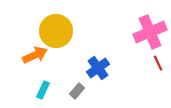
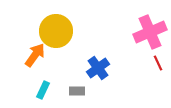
orange arrow: rotated 30 degrees counterclockwise
gray rectangle: rotated 49 degrees clockwise
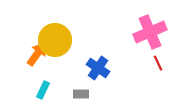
yellow circle: moved 1 px left, 9 px down
orange arrow: moved 2 px right, 1 px up
blue cross: rotated 20 degrees counterclockwise
gray rectangle: moved 4 px right, 3 px down
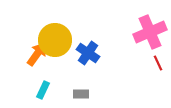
blue cross: moved 10 px left, 15 px up
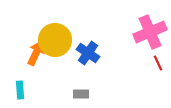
orange arrow: moved 1 px left, 1 px up; rotated 10 degrees counterclockwise
cyan rectangle: moved 23 px left; rotated 30 degrees counterclockwise
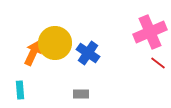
yellow circle: moved 3 px down
orange arrow: moved 3 px left
red line: rotated 28 degrees counterclockwise
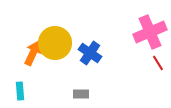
blue cross: moved 2 px right
red line: rotated 21 degrees clockwise
cyan rectangle: moved 1 px down
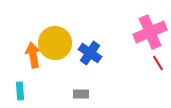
orange arrow: moved 2 px down; rotated 35 degrees counterclockwise
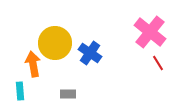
pink cross: rotated 28 degrees counterclockwise
orange arrow: moved 9 px down
gray rectangle: moved 13 px left
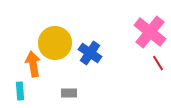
gray rectangle: moved 1 px right, 1 px up
